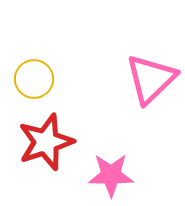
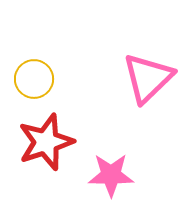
pink triangle: moved 3 px left, 1 px up
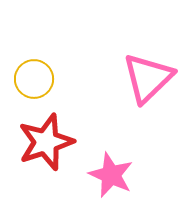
pink star: rotated 24 degrees clockwise
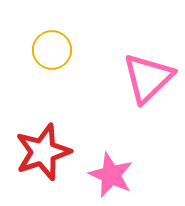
yellow circle: moved 18 px right, 29 px up
red star: moved 3 px left, 10 px down
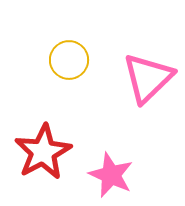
yellow circle: moved 17 px right, 10 px down
red star: rotated 10 degrees counterclockwise
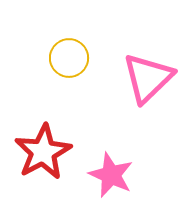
yellow circle: moved 2 px up
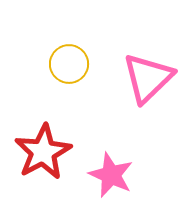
yellow circle: moved 6 px down
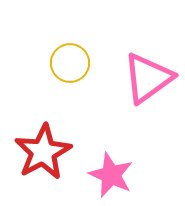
yellow circle: moved 1 px right, 1 px up
pink triangle: rotated 8 degrees clockwise
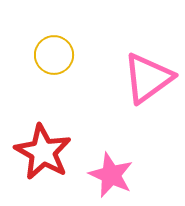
yellow circle: moved 16 px left, 8 px up
red star: rotated 14 degrees counterclockwise
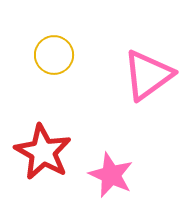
pink triangle: moved 3 px up
